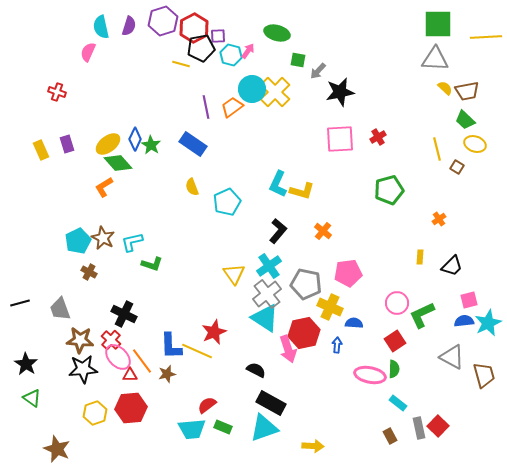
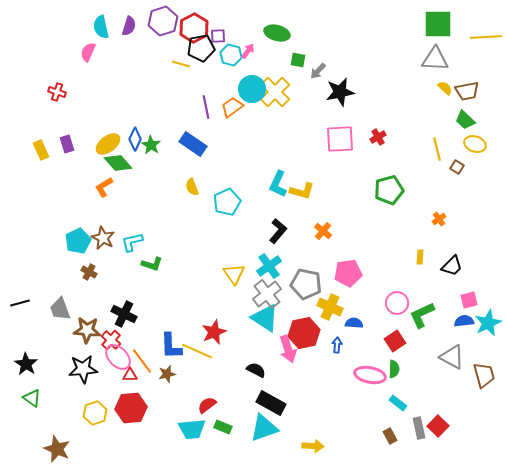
brown star at (80, 340): moved 7 px right, 10 px up
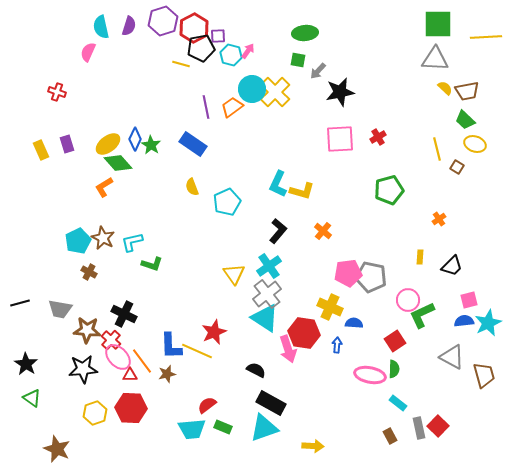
green ellipse at (277, 33): moved 28 px right; rotated 20 degrees counterclockwise
gray pentagon at (306, 284): moved 65 px right, 7 px up
pink circle at (397, 303): moved 11 px right, 3 px up
gray trapezoid at (60, 309): rotated 60 degrees counterclockwise
red hexagon at (304, 333): rotated 20 degrees clockwise
red hexagon at (131, 408): rotated 8 degrees clockwise
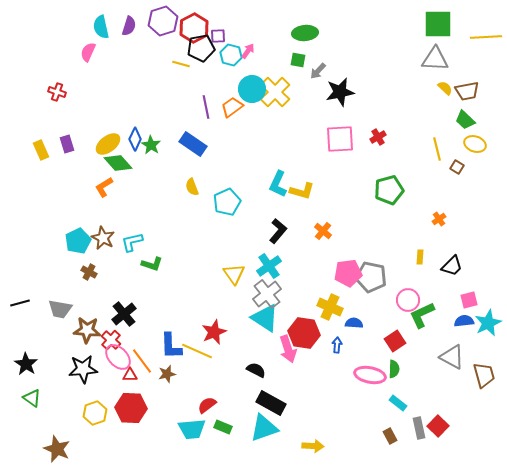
black cross at (124, 314): rotated 25 degrees clockwise
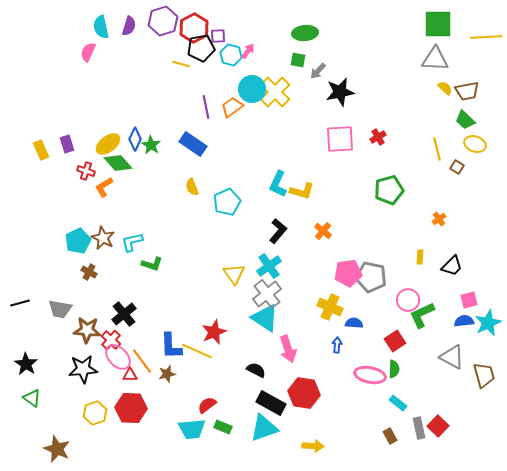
red cross at (57, 92): moved 29 px right, 79 px down
red hexagon at (304, 333): moved 60 px down
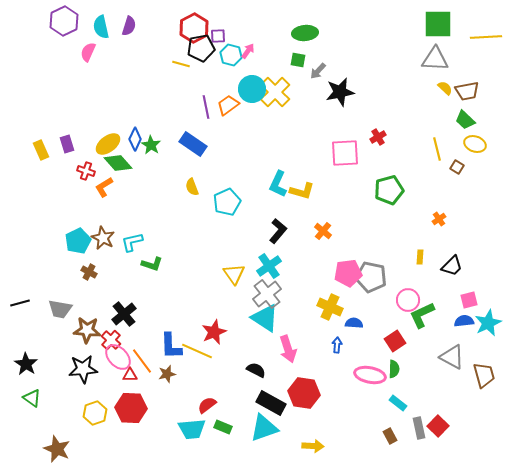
purple hexagon at (163, 21): moved 99 px left; rotated 8 degrees counterclockwise
orange trapezoid at (232, 107): moved 4 px left, 2 px up
pink square at (340, 139): moved 5 px right, 14 px down
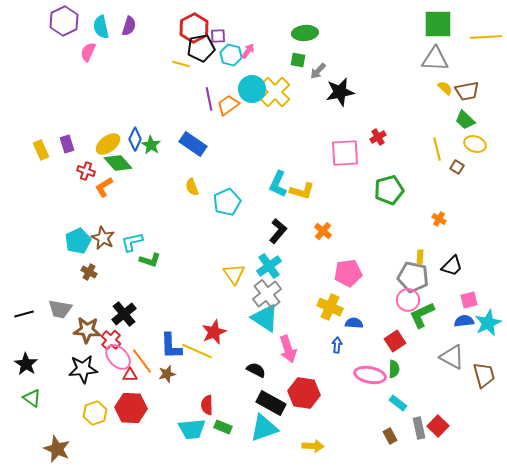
purple line at (206, 107): moved 3 px right, 8 px up
orange cross at (439, 219): rotated 24 degrees counterclockwise
green L-shape at (152, 264): moved 2 px left, 4 px up
gray pentagon at (371, 277): moved 42 px right
black line at (20, 303): moved 4 px right, 11 px down
red semicircle at (207, 405): rotated 54 degrees counterclockwise
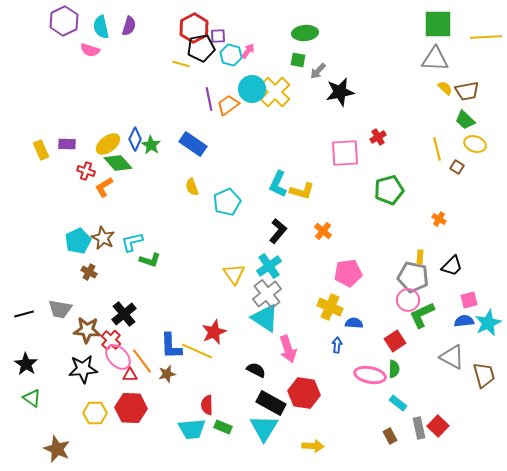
pink semicircle at (88, 52): moved 2 px right, 2 px up; rotated 96 degrees counterclockwise
purple rectangle at (67, 144): rotated 72 degrees counterclockwise
yellow hexagon at (95, 413): rotated 20 degrees clockwise
cyan triangle at (264, 428): rotated 40 degrees counterclockwise
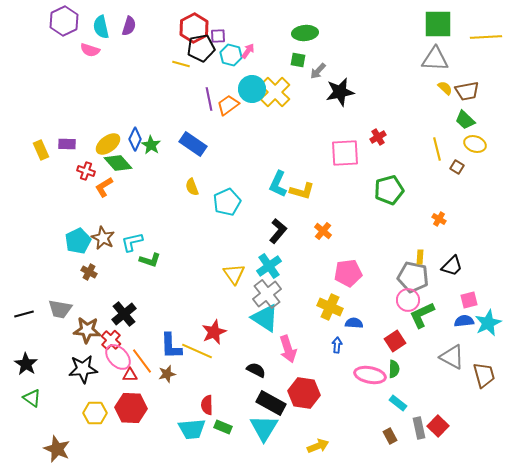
yellow arrow at (313, 446): moved 5 px right; rotated 25 degrees counterclockwise
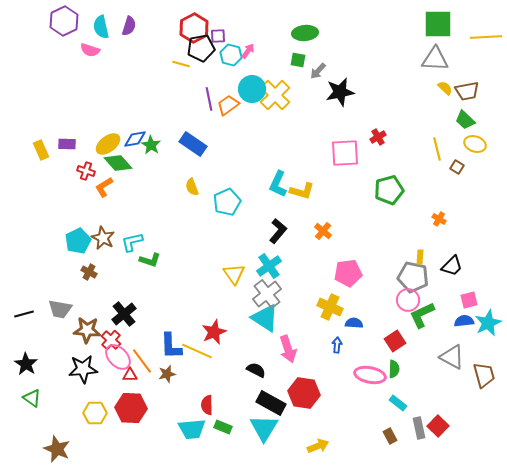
yellow cross at (275, 92): moved 3 px down
blue diamond at (135, 139): rotated 55 degrees clockwise
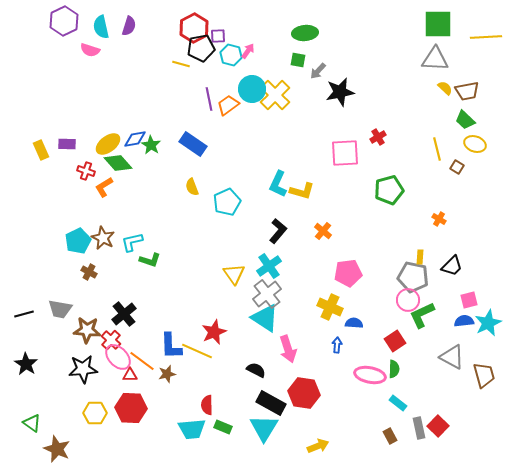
orange line at (142, 361): rotated 16 degrees counterclockwise
green triangle at (32, 398): moved 25 px down
